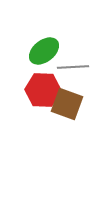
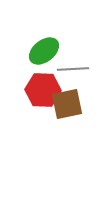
gray line: moved 2 px down
brown square: rotated 32 degrees counterclockwise
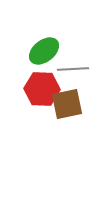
red hexagon: moved 1 px left, 1 px up
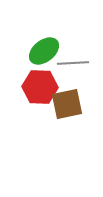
gray line: moved 6 px up
red hexagon: moved 2 px left, 2 px up
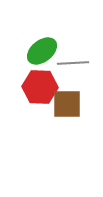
green ellipse: moved 2 px left
brown square: rotated 12 degrees clockwise
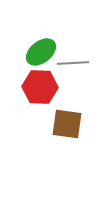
green ellipse: moved 1 px left, 1 px down
brown square: moved 20 px down; rotated 8 degrees clockwise
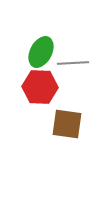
green ellipse: rotated 24 degrees counterclockwise
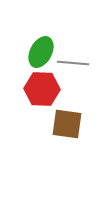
gray line: rotated 8 degrees clockwise
red hexagon: moved 2 px right, 2 px down
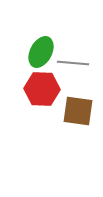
brown square: moved 11 px right, 13 px up
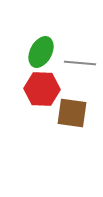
gray line: moved 7 px right
brown square: moved 6 px left, 2 px down
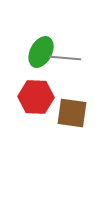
gray line: moved 15 px left, 5 px up
red hexagon: moved 6 px left, 8 px down
